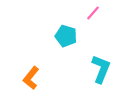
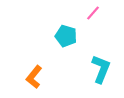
orange L-shape: moved 3 px right, 1 px up
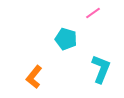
pink line: rotated 14 degrees clockwise
cyan pentagon: moved 3 px down
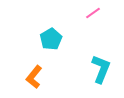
cyan pentagon: moved 15 px left; rotated 25 degrees clockwise
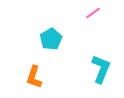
orange L-shape: rotated 20 degrees counterclockwise
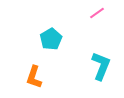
pink line: moved 4 px right
cyan L-shape: moved 3 px up
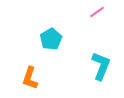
pink line: moved 1 px up
orange L-shape: moved 4 px left, 1 px down
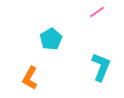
cyan L-shape: moved 1 px down
orange L-shape: rotated 10 degrees clockwise
